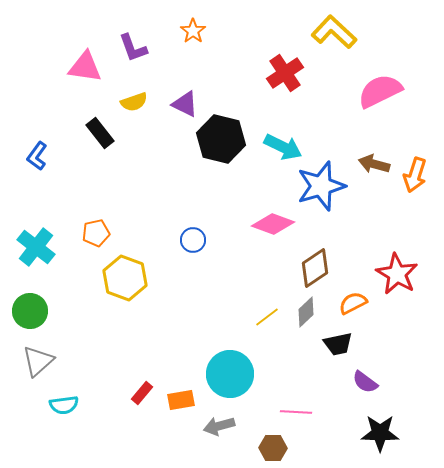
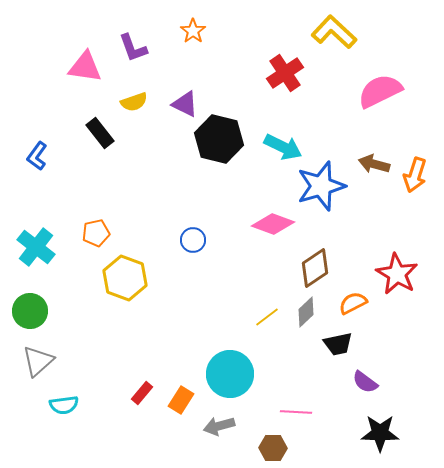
black hexagon: moved 2 px left
orange rectangle: rotated 48 degrees counterclockwise
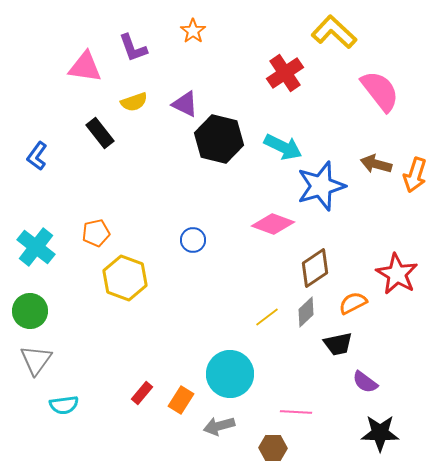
pink semicircle: rotated 78 degrees clockwise
brown arrow: moved 2 px right
gray triangle: moved 2 px left, 1 px up; rotated 12 degrees counterclockwise
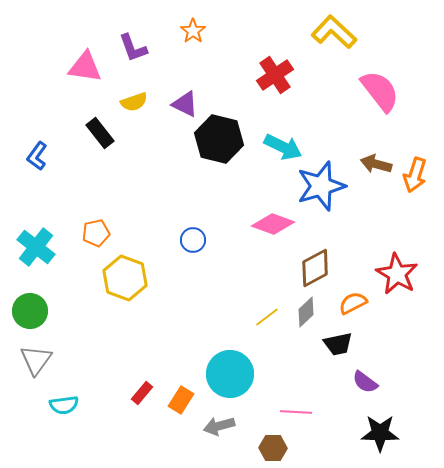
red cross: moved 10 px left, 2 px down
brown diamond: rotated 6 degrees clockwise
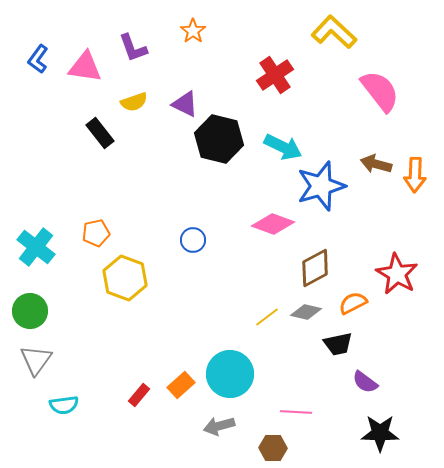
blue L-shape: moved 1 px right, 97 px up
orange arrow: rotated 16 degrees counterclockwise
gray diamond: rotated 56 degrees clockwise
red rectangle: moved 3 px left, 2 px down
orange rectangle: moved 15 px up; rotated 16 degrees clockwise
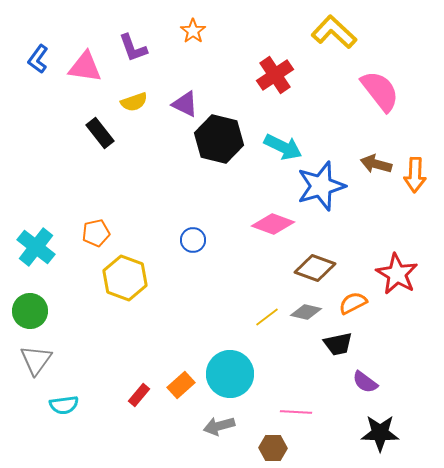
brown diamond: rotated 48 degrees clockwise
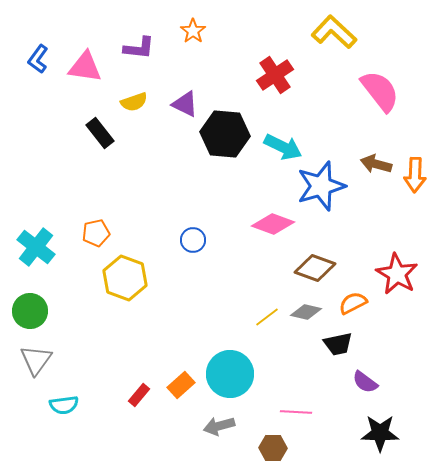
purple L-shape: moved 6 px right; rotated 64 degrees counterclockwise
black hexagon: moved 6 px right, 5 px up; rotated 9 degrees counterclockwise
